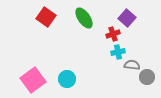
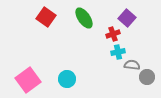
pink square: moved 5 px left
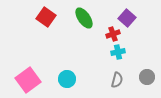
gray semicircle: moved 15 px left, 15 px down; rotated 98 degrees clockwise
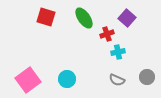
red square: rotated 18 degrees counterclockwise
red cross: moved 6 px left
gray semicircle: rotated 98 degrees clockwise
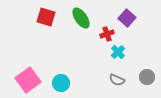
green ellipse: moved 3 px left
cyan cross: rotated 32 degrees counterclockwise
cyan circle: moved 6 px left, 4 px down
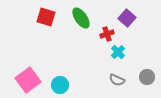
cyan circle: moved 1 px left, 2 px down
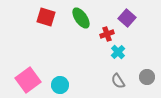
gray semicircle: moved 1 px right, 1 px down; rotated 35 degrees clockwise
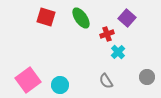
gray semicircle: moved 12 px left
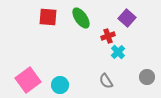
red square: moved 2 px right; rotated 12 degrees counterclockwise
red cross: moved 1 px right, 2 px down
